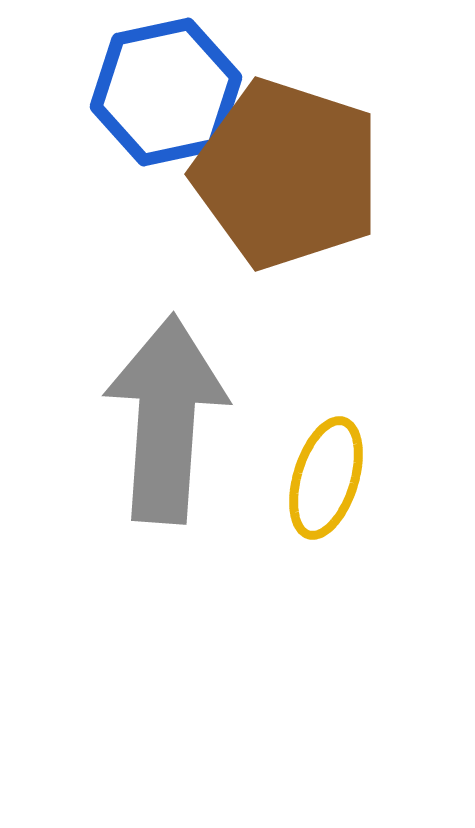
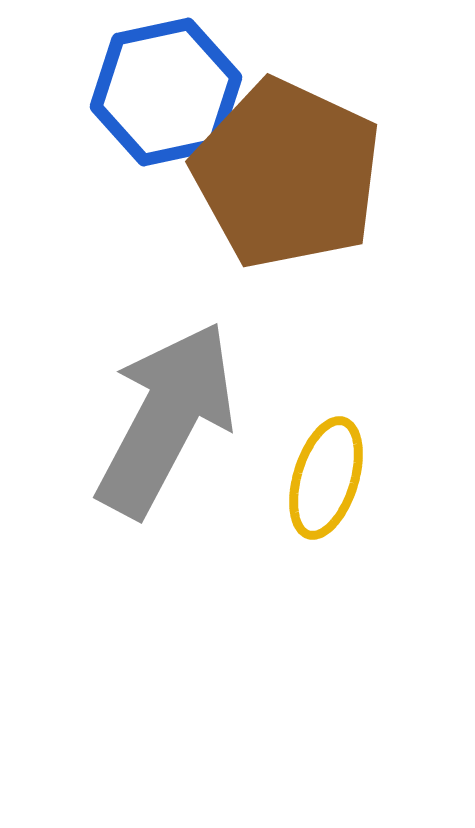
brown pentagon: rotated 7 degrees clockwise
gray arrow: rotated 24 degrees clockwise
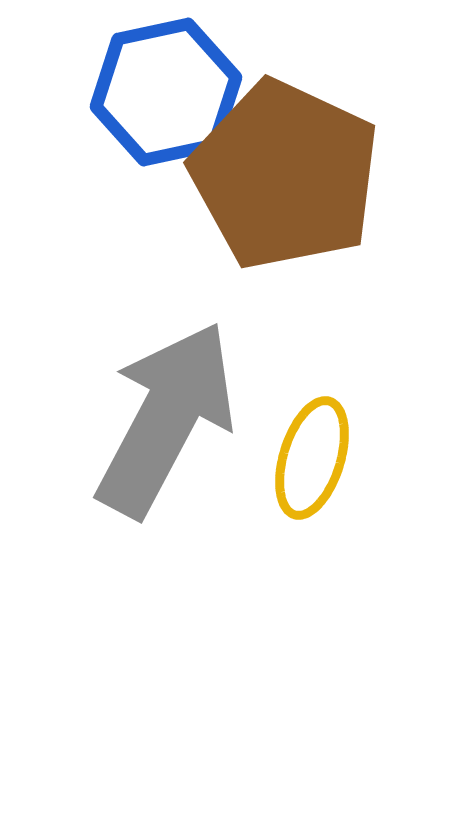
brown pentagon: moved 2 px left, 1 px down
yellow ellipse: moved 14 px left, 20 px up
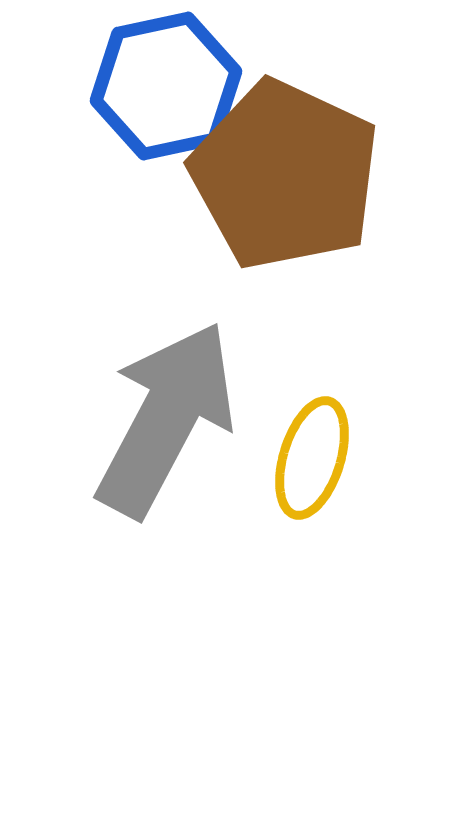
blue hexagon: moved 6 px up
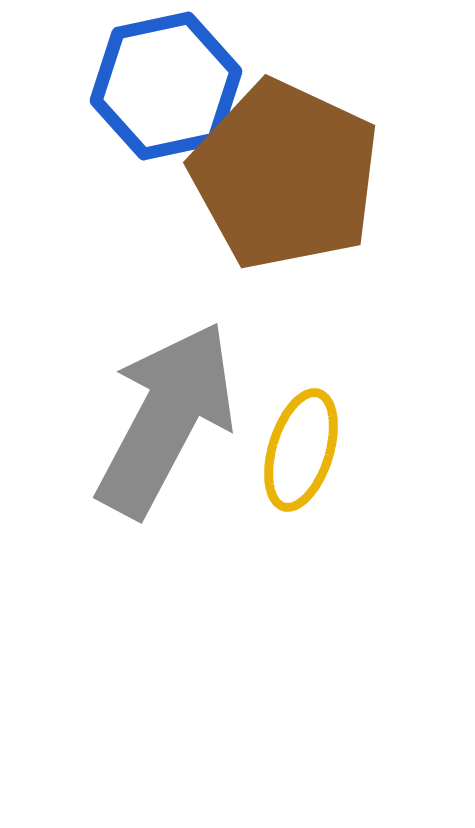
yellow ellipse: moved 11 px left, 8 px up
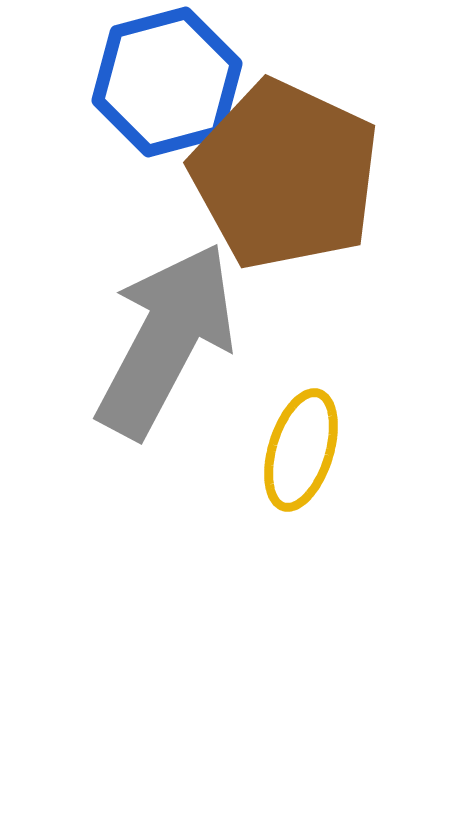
blue hexagon: moved 1 px right, 4 px up; rotated 3 degrees counterclockwise
gray arrow: moved 79 px up
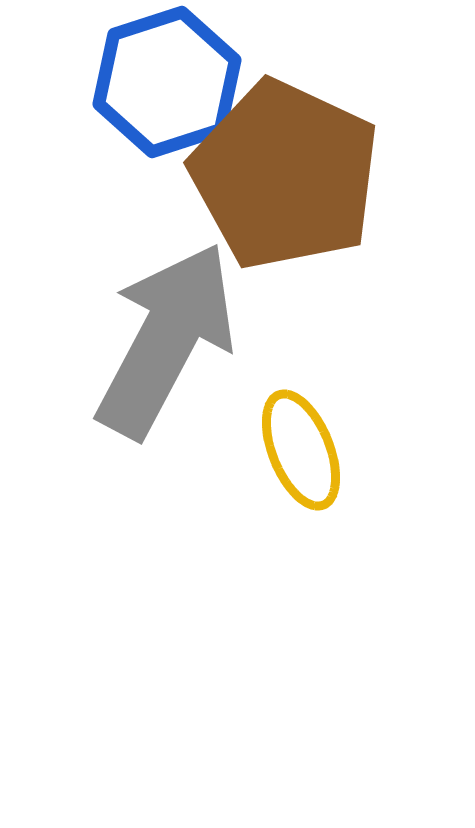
blue hexagon: rotated 3 degrees counterclockwise
yellow ellipse: rotated 39 degrees counterclockwise
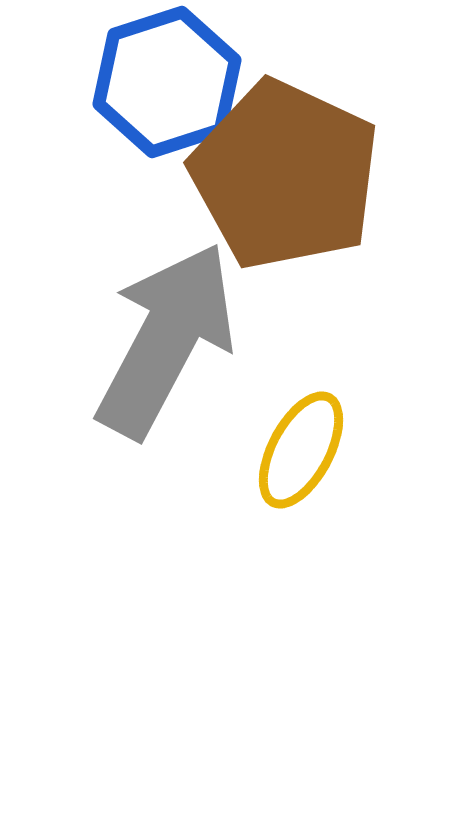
yellow ellipse: rotated 50 degrees clockwise
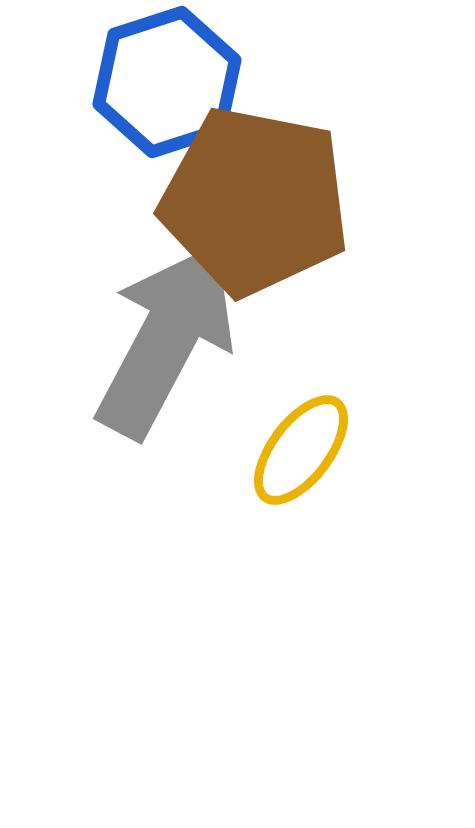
brown pentagon: moved 30 px left, 26 px down; rotated 14 degrees counterclockwise
yellow ellipse: rotated 9 degrees clockwise
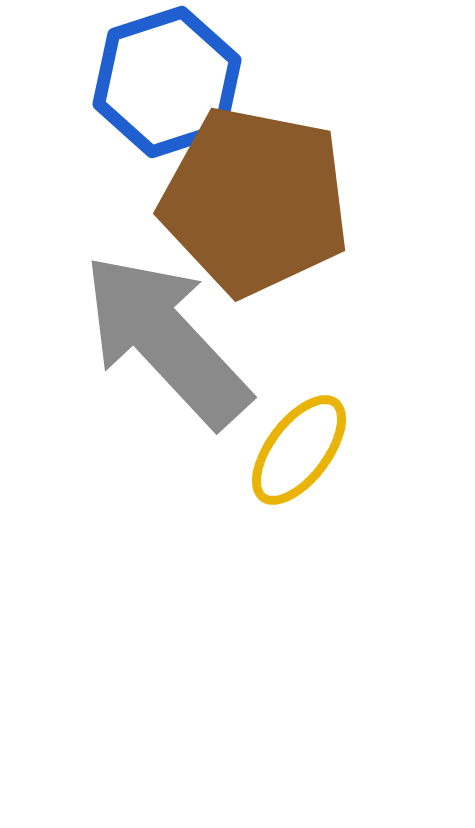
gray arrow: rotated 71 degrees counterclockwise
yellow ellipse: moved 2 px left
